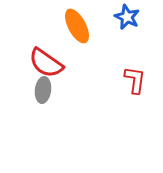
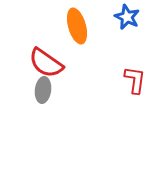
orange ellipse: rotated 12 degrees clockwise
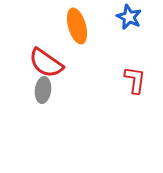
blue star: moved 2 px right
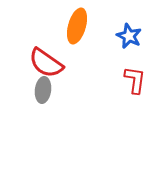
blue star: moved 19 px down
orange ellipse: rotated 32 degrees clockwise
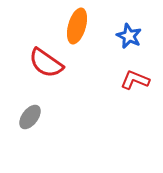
red L-shape: rotated 76 degrees counterclockwise
gray ellipse: moved 13 px left, 27 px down; rotated 30 degrees clockwise
